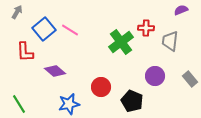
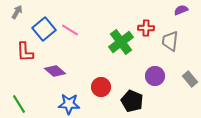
blue star: rotated 15 degrees clockwise
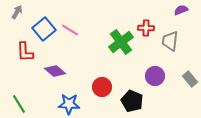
red circle: moved 1 px right
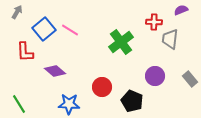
red cross: moved 8 px right, 6 px up
gray trapezoid: moved 2 px up
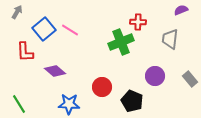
red cross: moved 16 px left
green cross: rotated 15 degrees clockwise
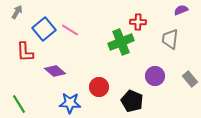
red circle: moved 3 px left
blue star: moved 1 px right, 1 px up
